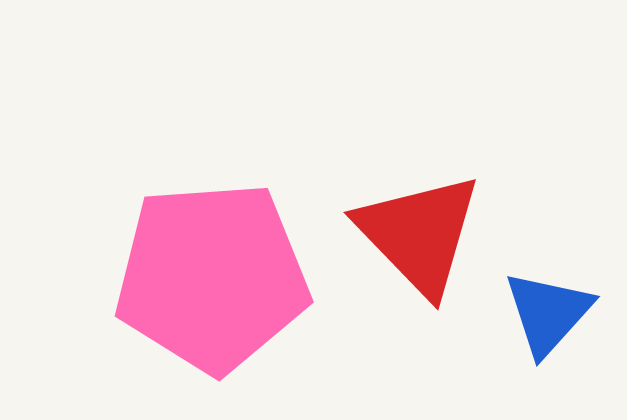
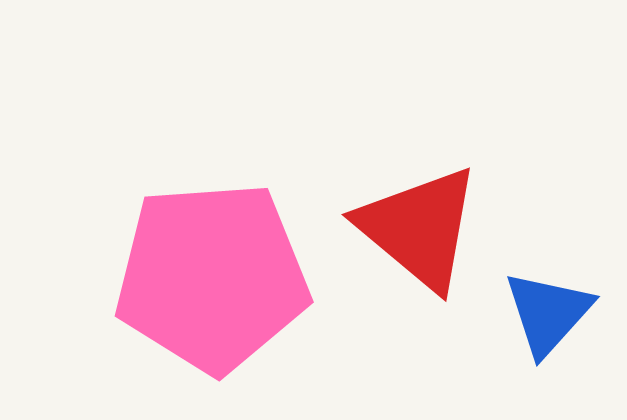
red triangle: moved 6 px up; rotated 6 degrees counterclockwise
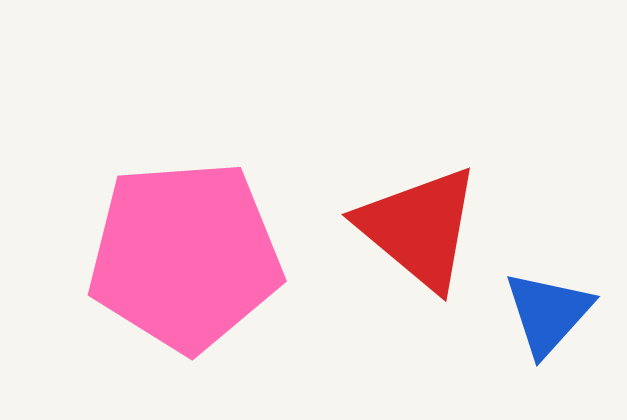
pink pentagon: moved 27 px left, 21 px up
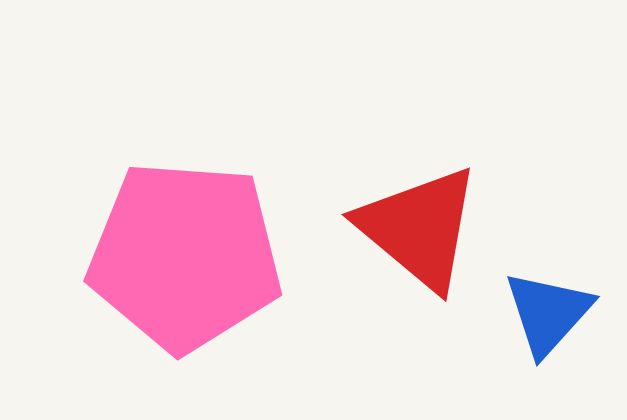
pink pentagon: rotated 8 degrees clockwise
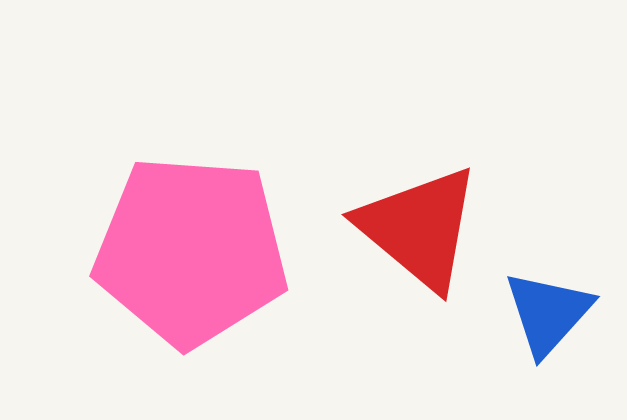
pink pentagon: moved 6 px right, 5 px up
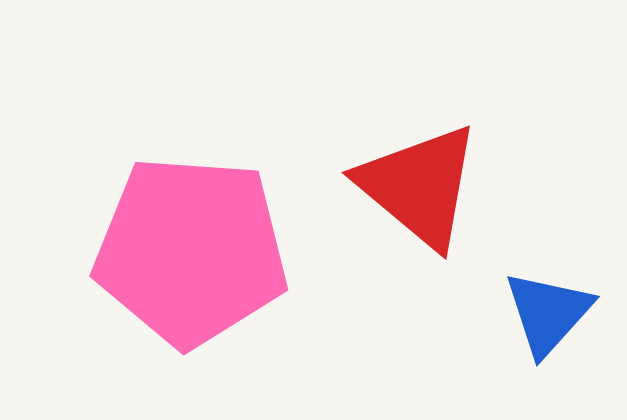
red triangle: moved 42 px up
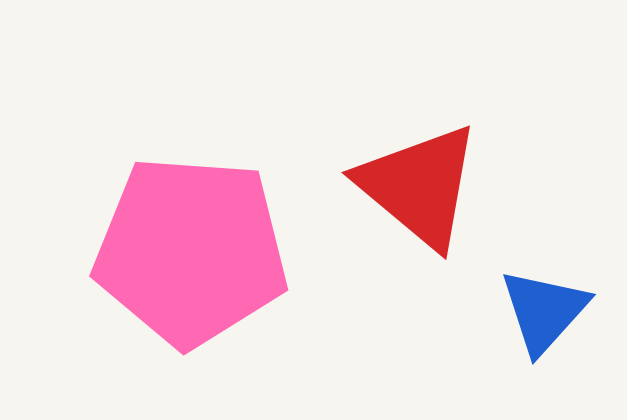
blue triangle: moved 4 px left, 2 px up
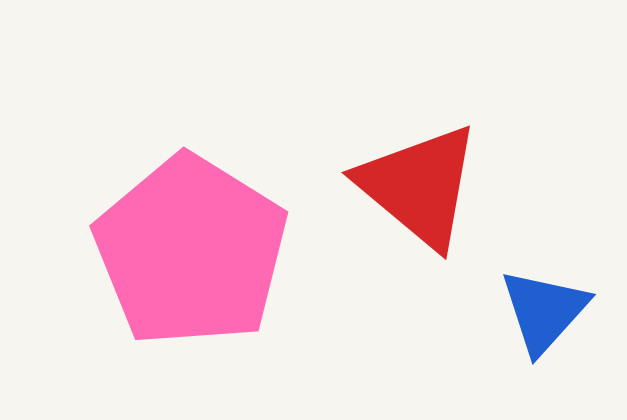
pink pentagon: rotated 28 degrees clockwise
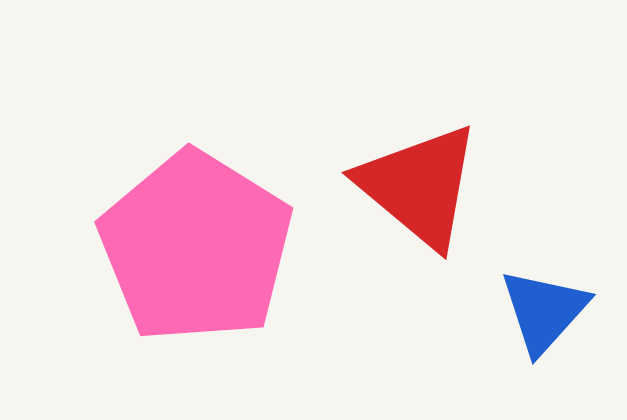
pink pentagon: moved 5 px right, 4 px up
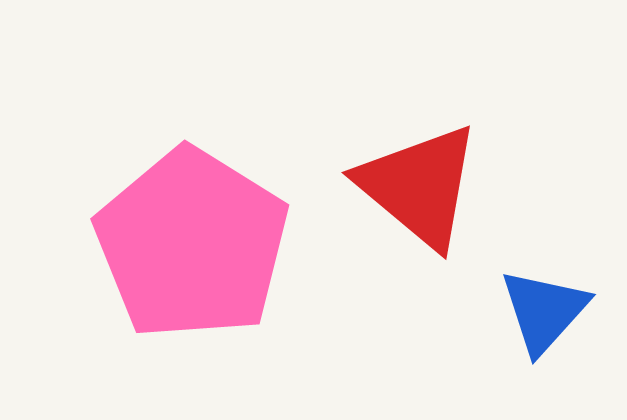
pink pentagon: moved 4 px left, 3 px up
